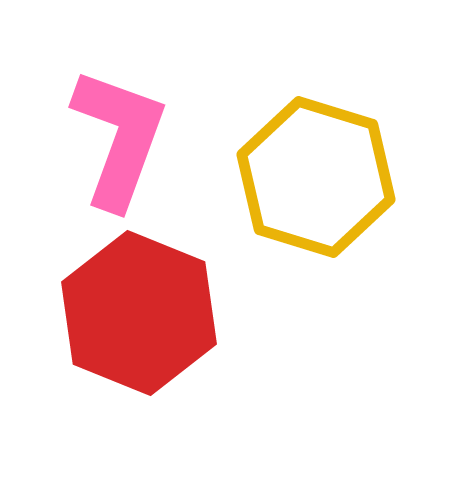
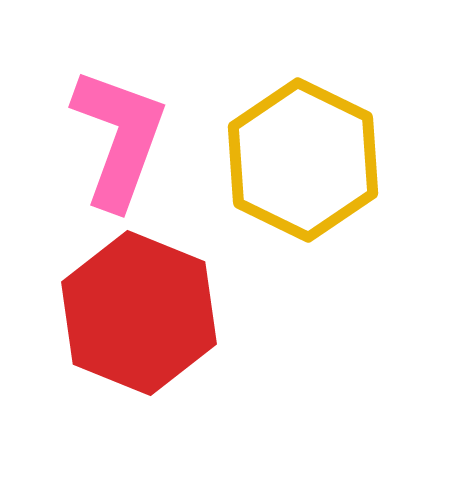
yellow hexagon: moved 13 px left, 17 px up; rotated 9 degrees clockwise
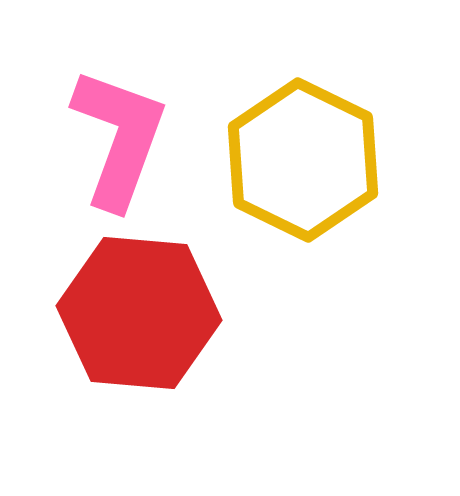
red hexagon: rotated 17 degrees counterclockwise
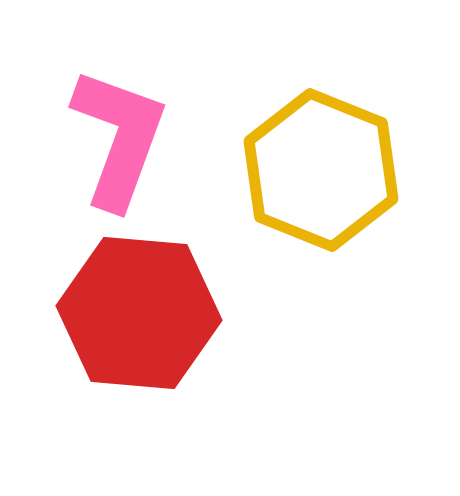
yellow hexagon: moved 18 px right, 10 px down; rotated 4 degrees counterclockwise
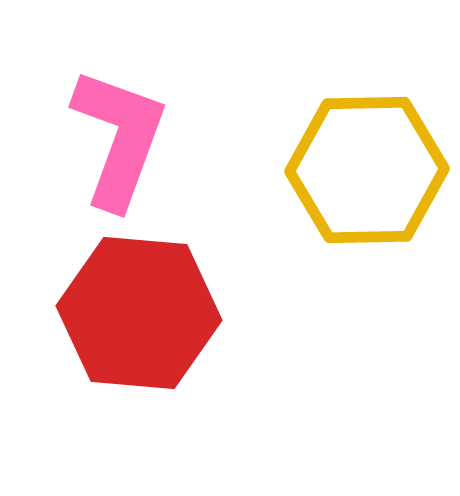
yellow hexagon: moved 46 px right; rotated 23 degrees counterclockwise
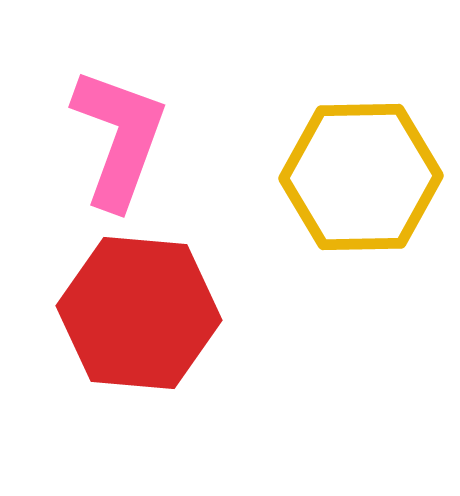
yellow hexagon: moved 6 px left, 7 px down
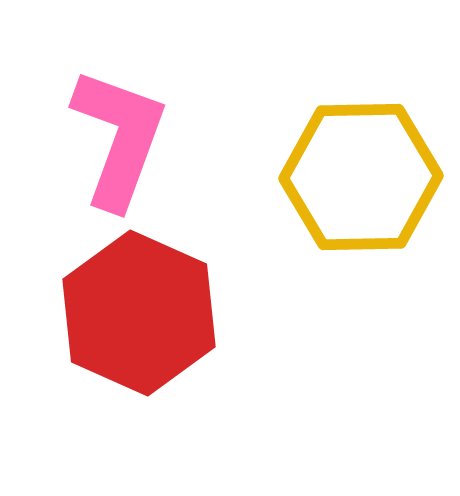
red hexagon: rotated 19 degrees clockwise
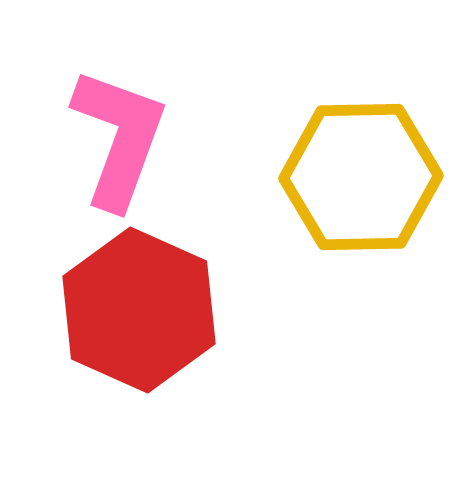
red hexagon: moved 3 px up
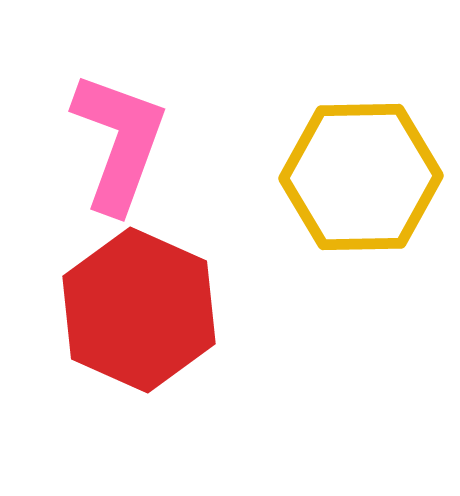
pink L-shape: moved 4 px down
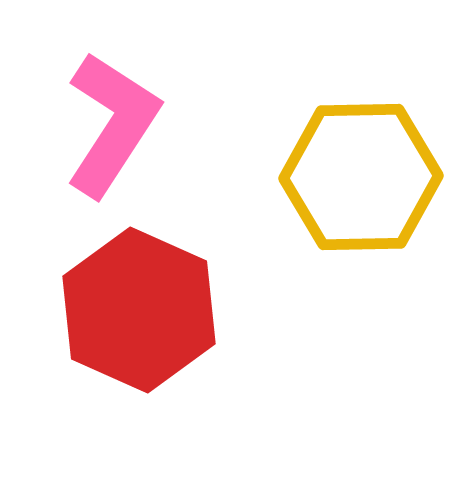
pink L-shape: moved 7 px left, 18 px up; rotated 13 degrees clockwise
